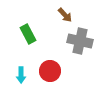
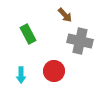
red circle: moved 4 px right
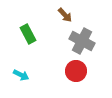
gray cross: moved 2 px right; rotated 15 degrees clockwise
red circle: moved 22 px right
cyan arrow: rotated 63 degrees counterclockwise
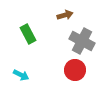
brown arrow: rotated 63 degrees counterclockwise
red circle: moved 1 px left, 1 px up
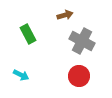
red circle: moved 4 px right, 6 px down
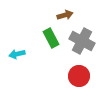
green rectangle: moved 23 px right, 4 px down
cyan arrow: moved 4 px left, 21 px up; rotated 140 degrees clockwise
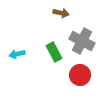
brown arrow: moved 4 px left, 2 px up; rotated 28 degrees clockwise
green rectangle: moved 3 px right, 14 px down
red circle: moved 1 px right, 1 px up
